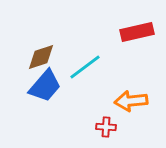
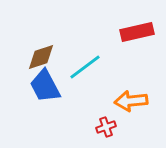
blue trapezoid: rotated 111 degrees clockwise
red cross: rotated 24 degrees counterclockwise
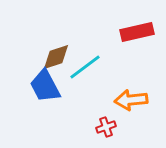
brown diamond: moved 15 px right
orange arrow: moved 1 px up
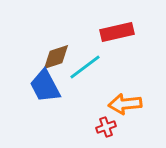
red rectangle: moved 20 px left
orange arrow: moved 6 px left, 4 px down
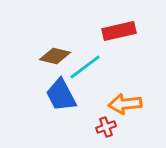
red rectangle: moved 2 px right, 1 px up
brown diamond: moved 1 px left, 1 px up; rotated 32 degrees clockwise
blue trapezoid: moved 16 px right, 9 px down
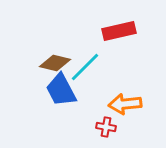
brown diamond: moved 7 px down
cyan line: rotated 8 degrees counterclockwise
blue trapezoid: moved 5 px up
red cross: rotated 30 degrees clockwise
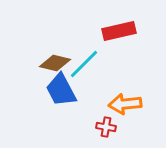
cyan line: moved 1 px left, 3 px up
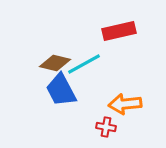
cyan line: rotated 16 degrees clockwise
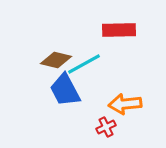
red rectangle: moved 1 px up; rotated 12 degrees clockwise
brown diamond: moved 1 px right, 3 px up
blue trapezoid: moved 4 px right
red cross: rotated 36 degrees counterclockwise
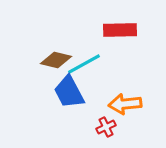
red rectangle: moved 1 px right
blue trapezoid: moved 4 px right, 2 px down
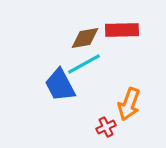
red rectangle: moved 2 px right
brown diamond: moved 29 px right, 22 px up; rotated 24 degrees counterclockwise
blue trapezoid: moved 9 px left, 7 px up
orange arrow: moved 4 px right; rotated 64 degrees counterclockwise
